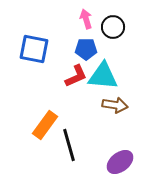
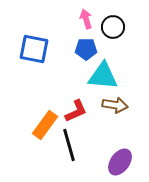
red L-shape: moved 35 px down
purple ellipse: rotated 16 degrees counterclockwise
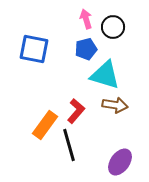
blue pentagon: rotated 15 degrees counterclockwise
cyan triangle: moved 2 px right, 1 px up; rotated 12 degrees clockwise
red L-shape: rotated 25 degrees counterclockwise
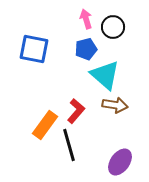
cyan triangle: rotated 24 degrees clockwise
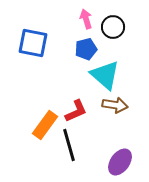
blue square: moved 1 px left, 6 px up
red L-shape: rotated 25 degrees clockwise
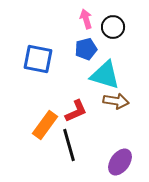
blue square: moved 5 px right, 16 px down
cyan triangle: rotated 24 degrees counterclockwise
brown arrow: moved 1 px right, 4 px up
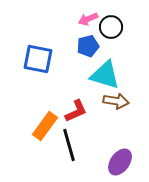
pink arrow: moved 2 px right; rotated 96 degrees counterclockwise
black circle: moved 2 px left
blue pentagon: moved 2 px right, 3 px up
orange rectangle: moved 1 px down
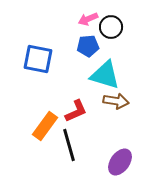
blue pentagon: rotated 10 degrees clockwise
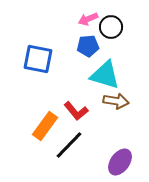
red L-shape: rotated 75 degrees clockwise
black line: rotated 60 degrees clockwise
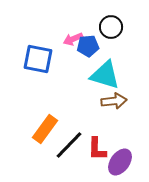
pink arrow: moved 15 px left, 20 px down
brown arrow: moved 2 px left; rotated 15 degrees counterclockwise
red L-shape: moved 21 px right, 38 px down; rotated 40 degrees clockwise
orange rectangle: moved 3 px down
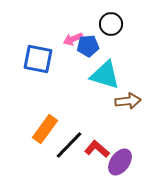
black circle: moved 3 px up
brown arrow: moved 14 px right
red L-shape: rotated 130 degrees clockwise
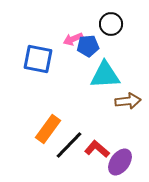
cyan triangle: rotated 20 degrees counterclockwise
orange rectangle: moved 3 px right
